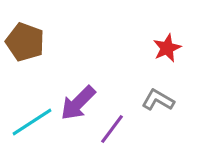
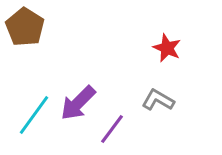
brown pentagon: moved 15 px up; rotated 12 degrees clockwise
red star: rotated 24 degrees counterclockwise
cyan line: moved 2 px right, 7 px up; rotated 21 degrees counterclockwise
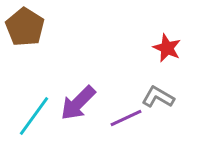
gray L-shape: moved 3 px up
cyan line: moved 1 px down
purple line: moved 14 px right, 11 px up; rotated 28 degrees clockwise
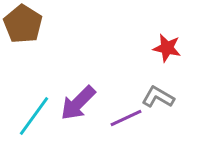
brown pentagon: moved 2 px left, 3 px up
red star: rotated 12 degrees counterclockwise
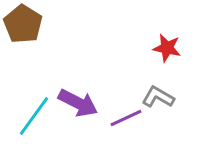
purple arrow: rotated 108 degrees counterclockwise
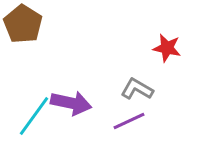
gray L-shape: moved 21 px left, 8 px up
purple arrow: moved 7 px left; rotated 15 degrees counterclockwise
purple line: moved 3 px right, 3 px down
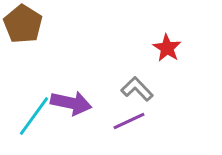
red star: rotated 20 degrees clockwise
gray L-shape: rotated 16 degrees clockwise
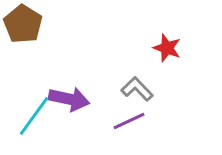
red star: rotated 12 degrees counterclockwise
purple arrow: moved 2 px left, 4 px up
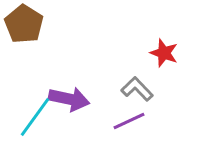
brown pentagon: moved 1 px right
red star: moved 3 px left, 5 px down
cyan line: moved 1 px right, 1 px down
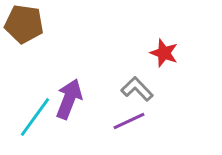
brown pentagon: rotated 24 degrees counterclockwise
purple arrow: rotated 81 degrees counterclockwise
